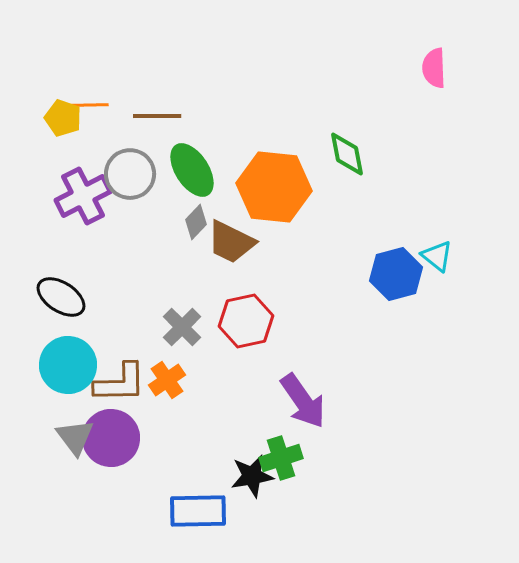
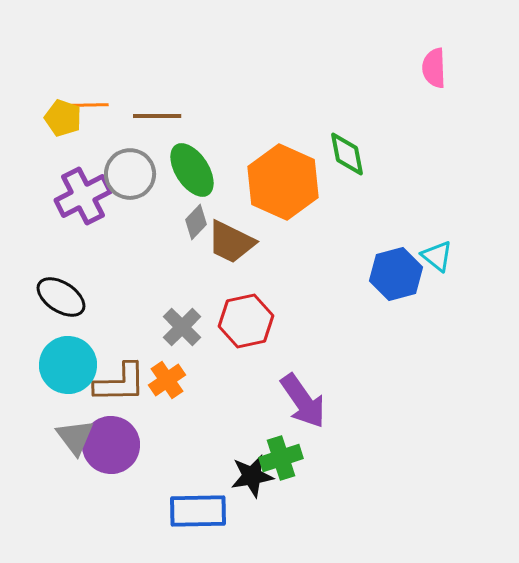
orange hexagon: moved 9 px right, 5 px up; rotated 18 degrees clockwise
purple circle: moved 7 px down
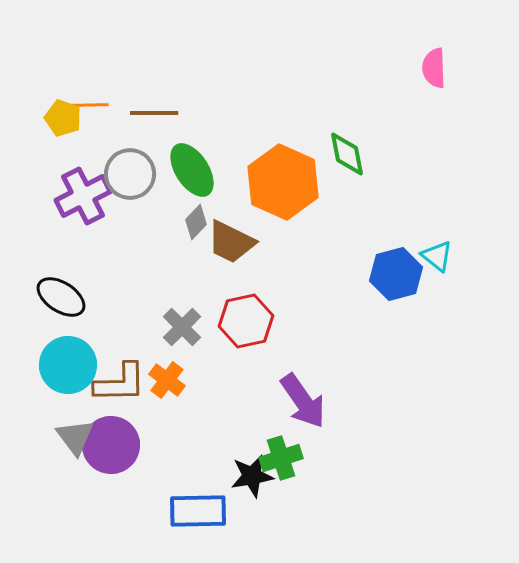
brown line: moved 3 px left, 3 px up
orange cross: rotated 18 degrees counterclockwise
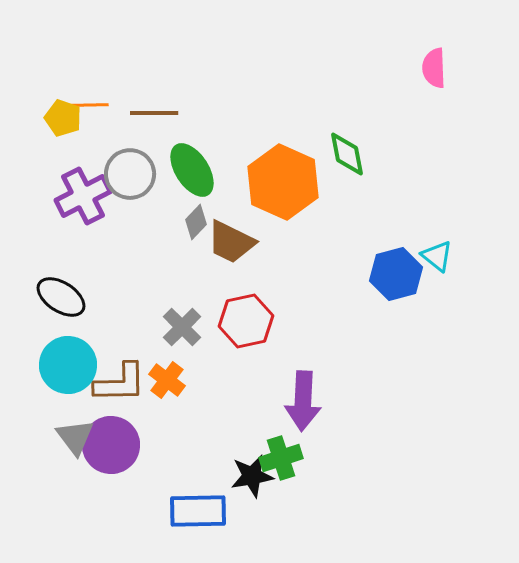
purple arrow: rotated 38 degrees clockwise
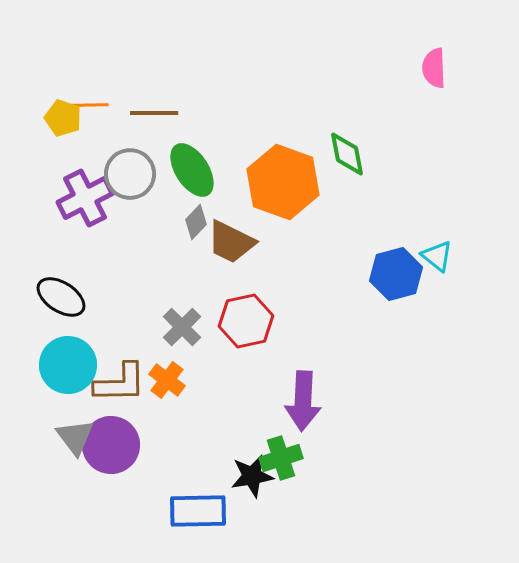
orange hexagon: rotated 4 degrees counterclockwise
purple cross: moved 2 px right, 2 px down
